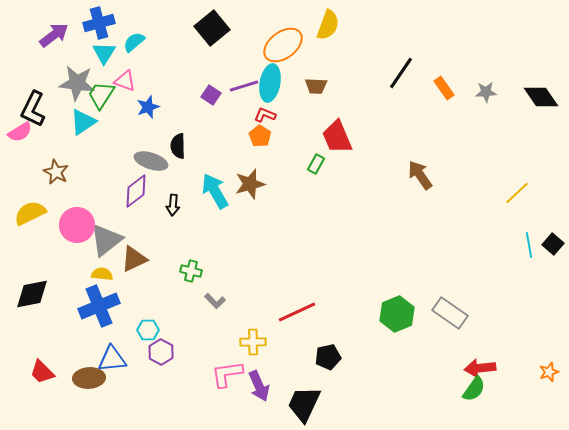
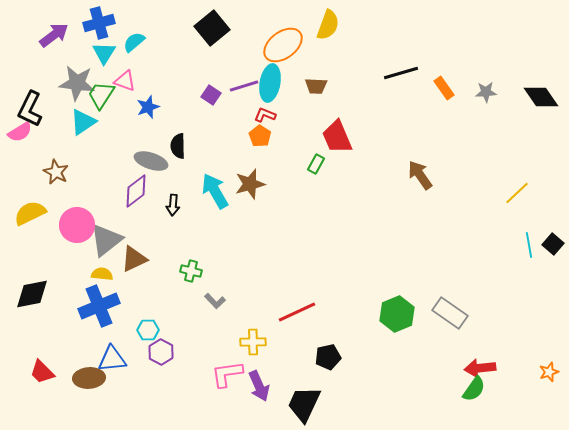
black line at (401, 73): rotated 40 degrees clockwise
black L-shape at (33, 109): moved 3 px left
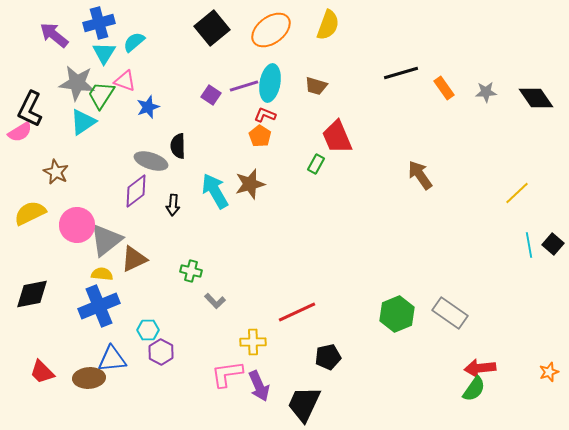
purple arrow at (54, 35): rotated 104 degrees counterclockwise
orange ellipse at (283, 45): moved 12 px left, 15 px up
brown trapezoid at (316, 86): rotated 15 degrees clockwise
black diamond at (541, 97): moved 5 px left, 1 px down
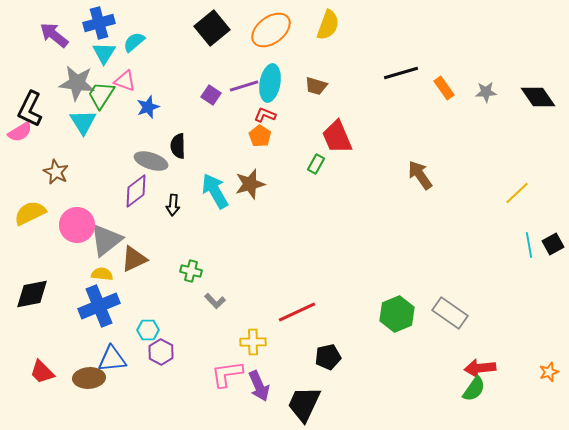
black diamond at (536, 98): moved 2 px right, 1 px up
cyan triangle at (83, 122): rotated 28 degrees counterclockwise
black square at (553, 244): rotated 20 degrees clockwise
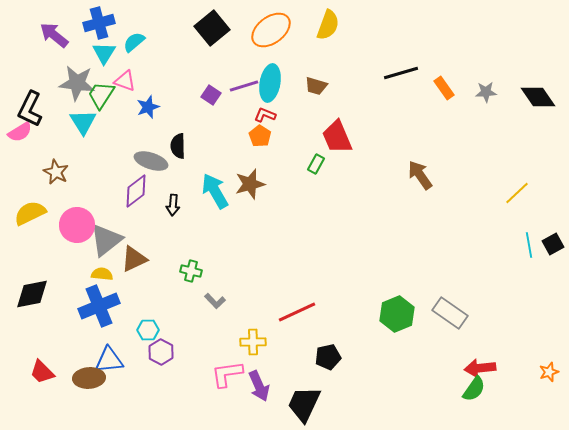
blue triangle at (112, 359): moved 3 px left, 1 px down
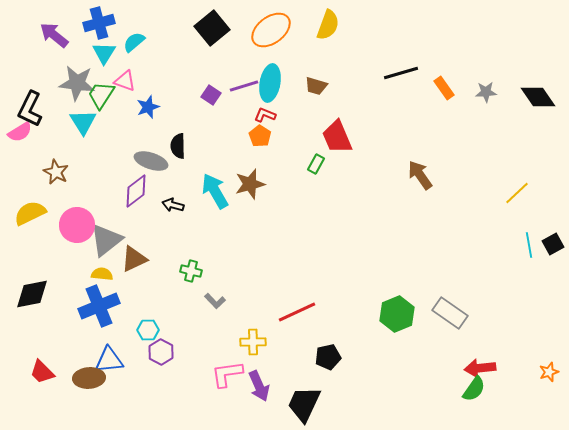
black arrow at (173, 205): rotated 100 degrees clockwise
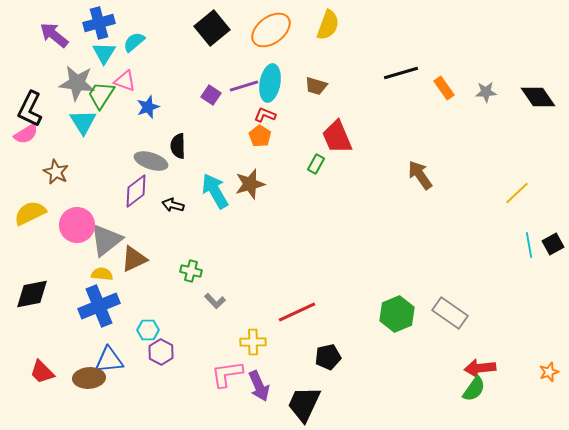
pink semicircle at (20, 132): moved 6 px right, 2 px down
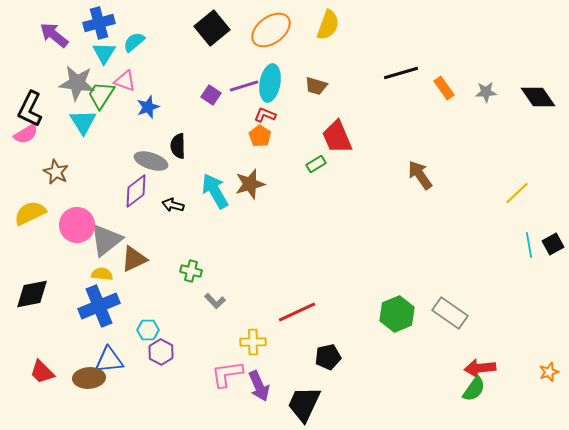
green rectangle at (316, 164): rotated 30 degrees clockwise
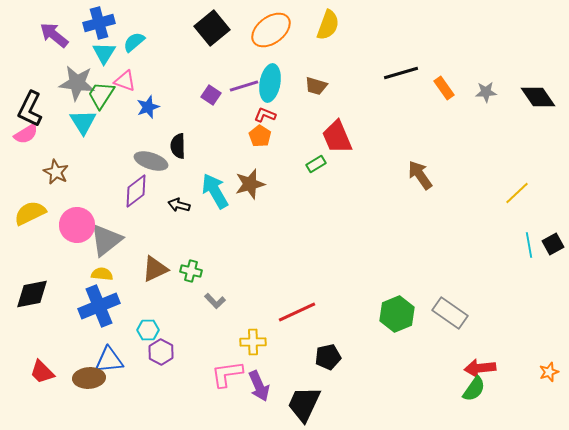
black arrow at (173, 205): moved 6 px right
brown triangle at (134, 259): moved 21 px right, 10 px down
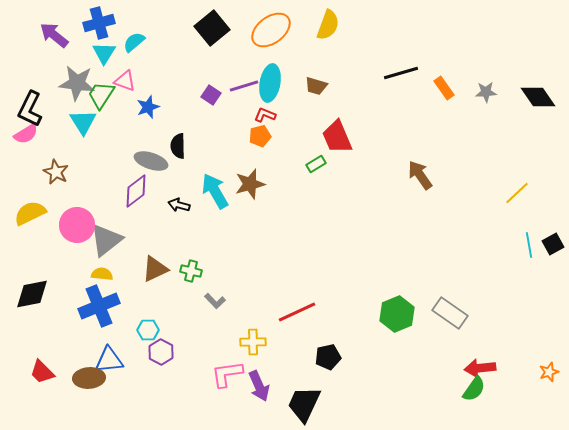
orange pentagon at (260, 136): rotated 25 degrees clockwise
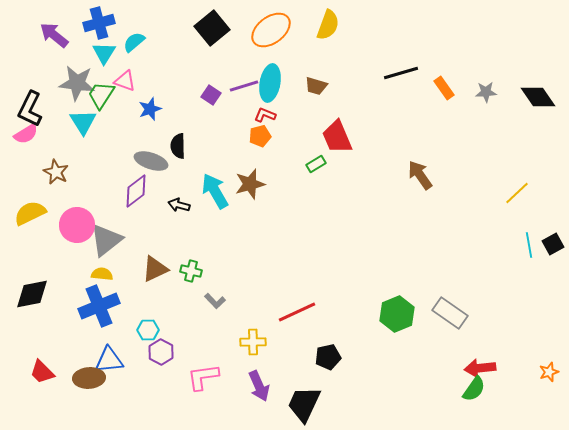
blue star at (148, 107): moved 2 px right, 2 px down
pink L-shape at (227, 374): moved 24 px left, 3 px down
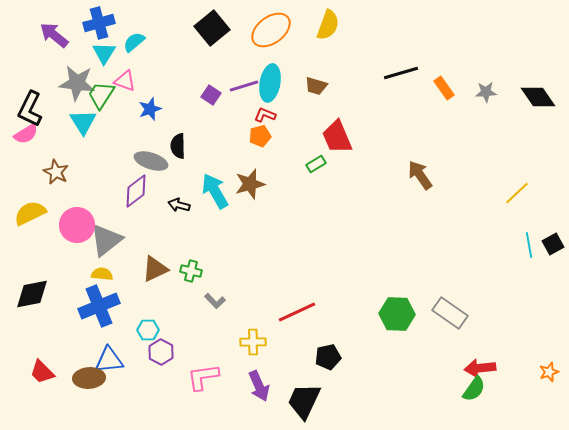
green hexagon at (397, 314): rotated 24 degrees clockwise
black trapezoid at (304, 404): moved 3 px up
